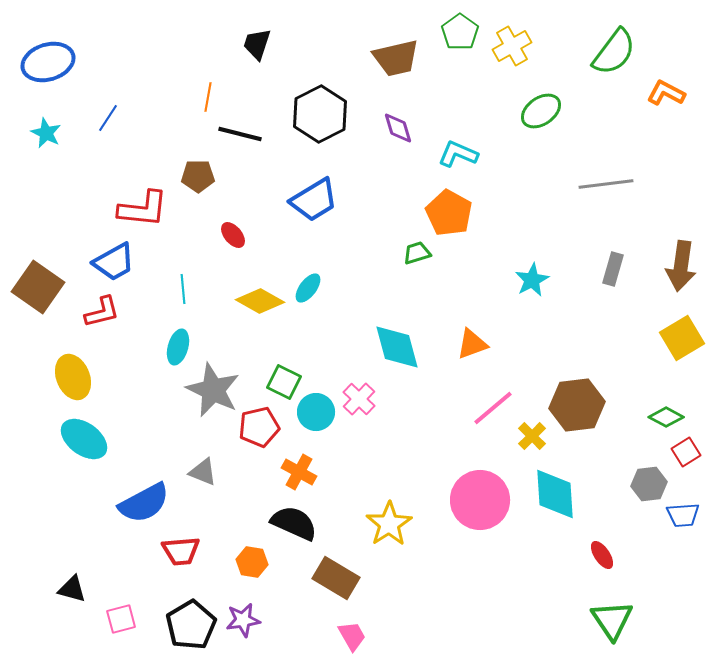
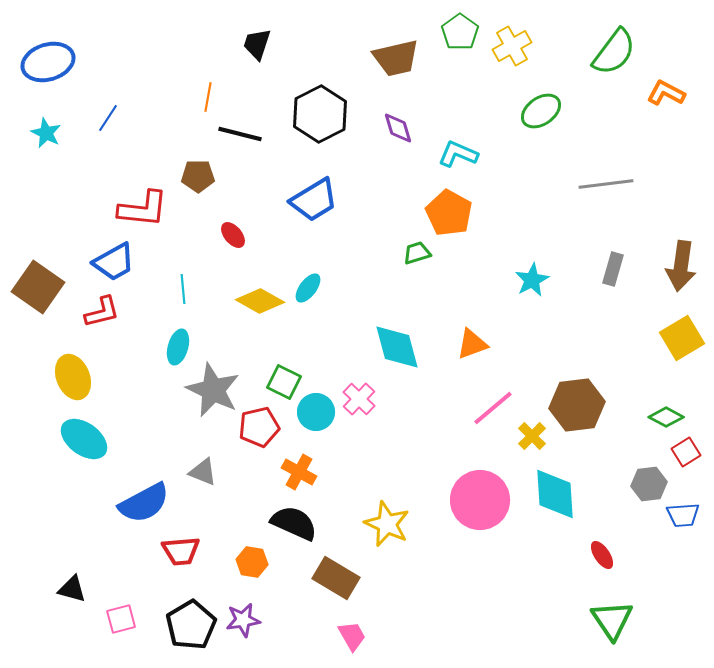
yellow star at (389, 524): moved 2 px left; rotated 15 degrees counterclockwise
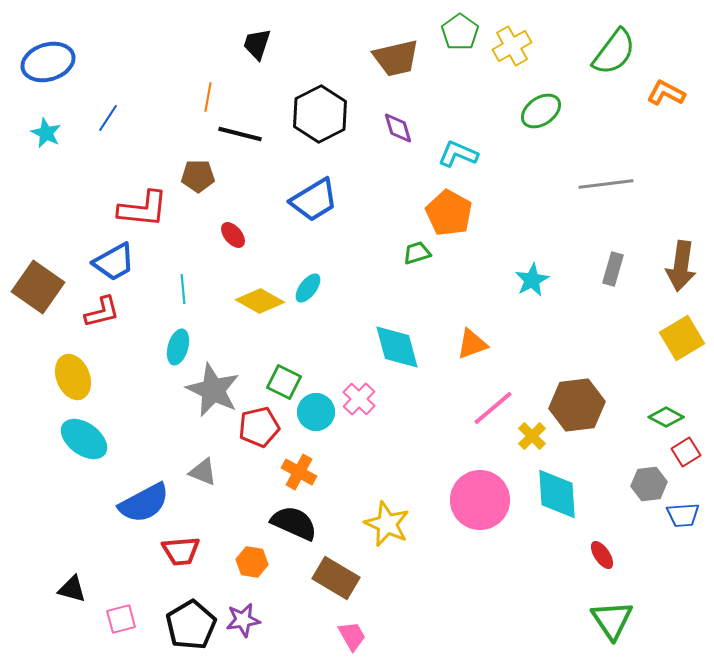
cyan diamond at (555, 494): moved 2 px right
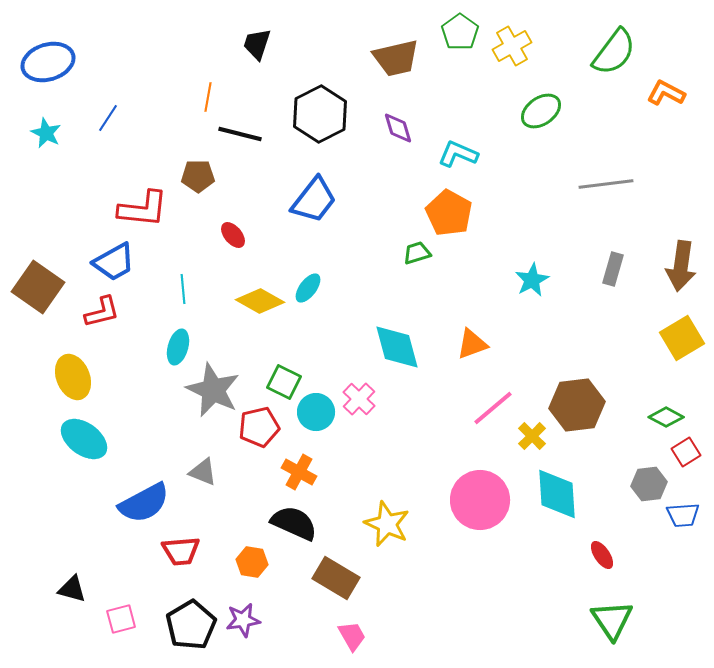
blue trapezoid at (314, 200): rotated 21 degrees counterclockwise
